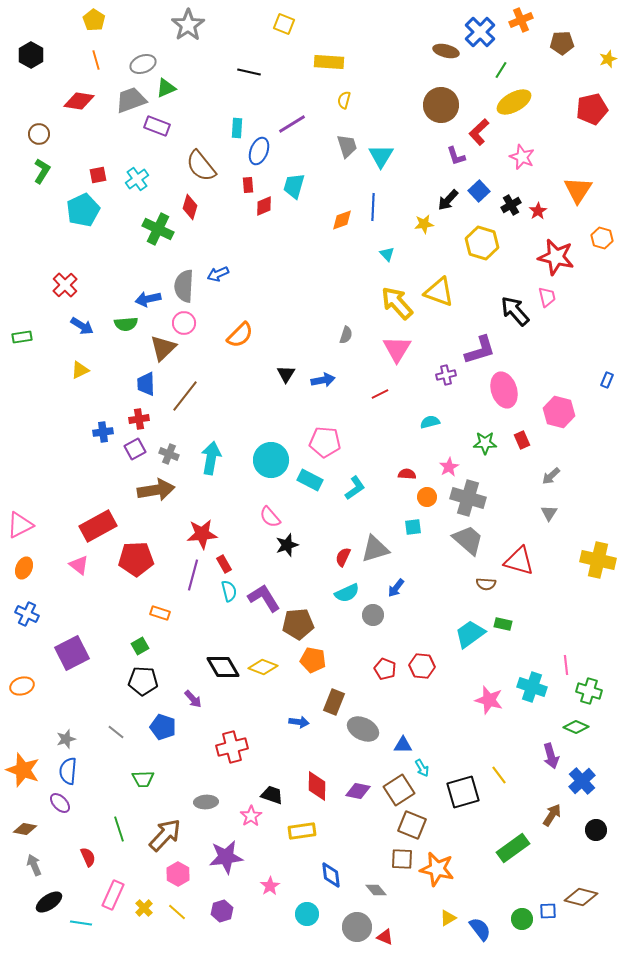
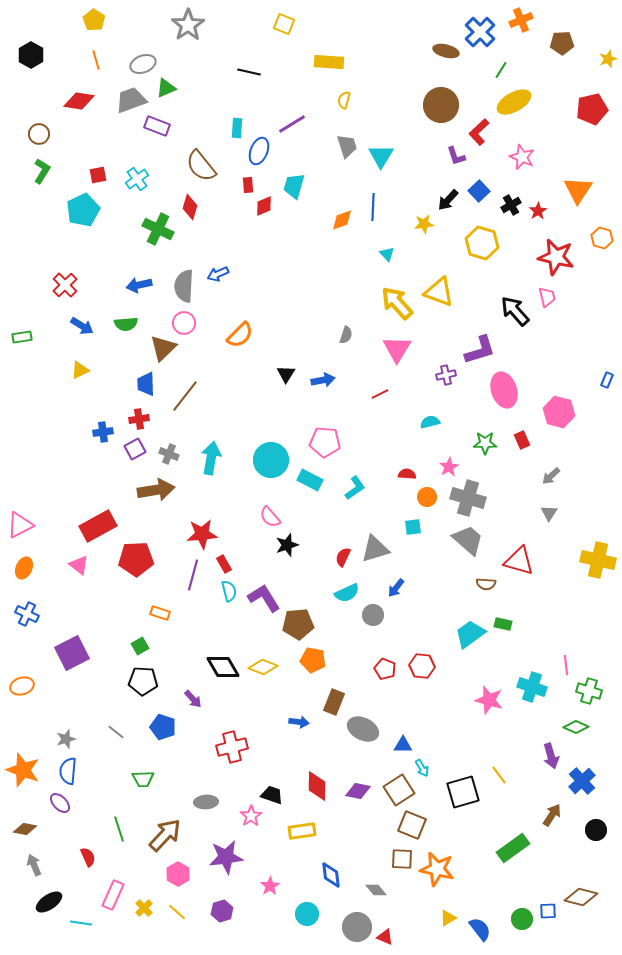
blue arrow at (148, 299): moved 9 px left, 14 px up
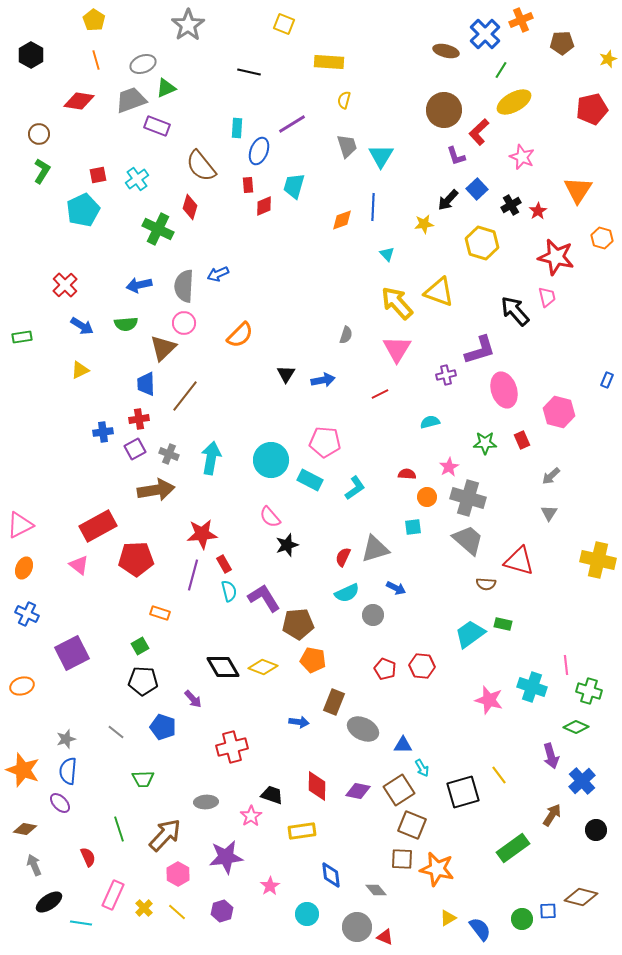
blue cross at (480, 32): moved 5 px right, 2 px down
brown circle at (441, 105): moved 3 px right, 5 px down
blue square at (479, 191): moved 2 px left, 2 px up
blue arrow at (396, 588): rotated 102 degrees counterclockwise
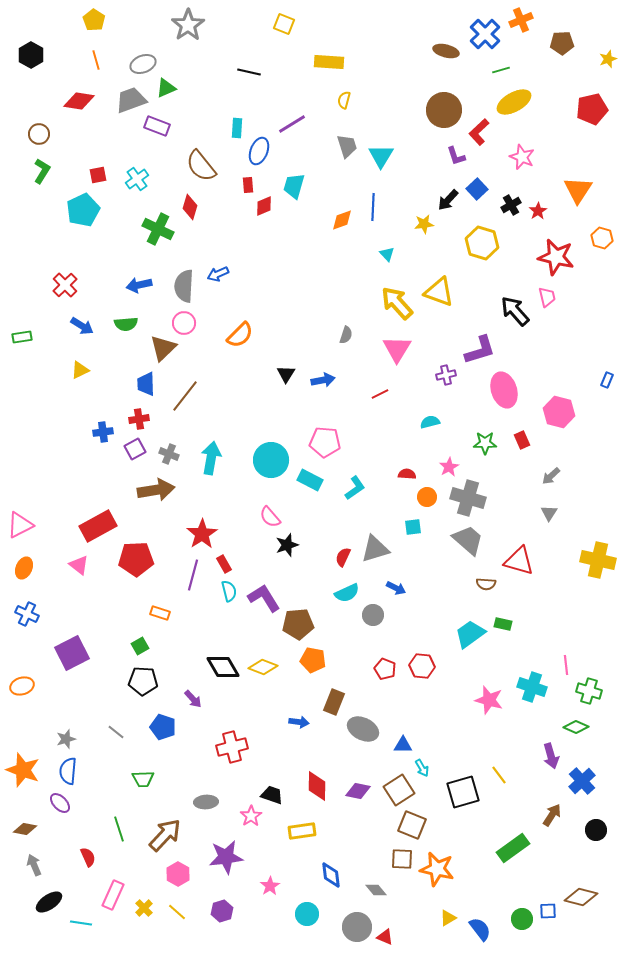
green line at (501, 70): rotated 42 degrees clockwise
red star at (202, 534): rotated 28 degrees counterclockwise
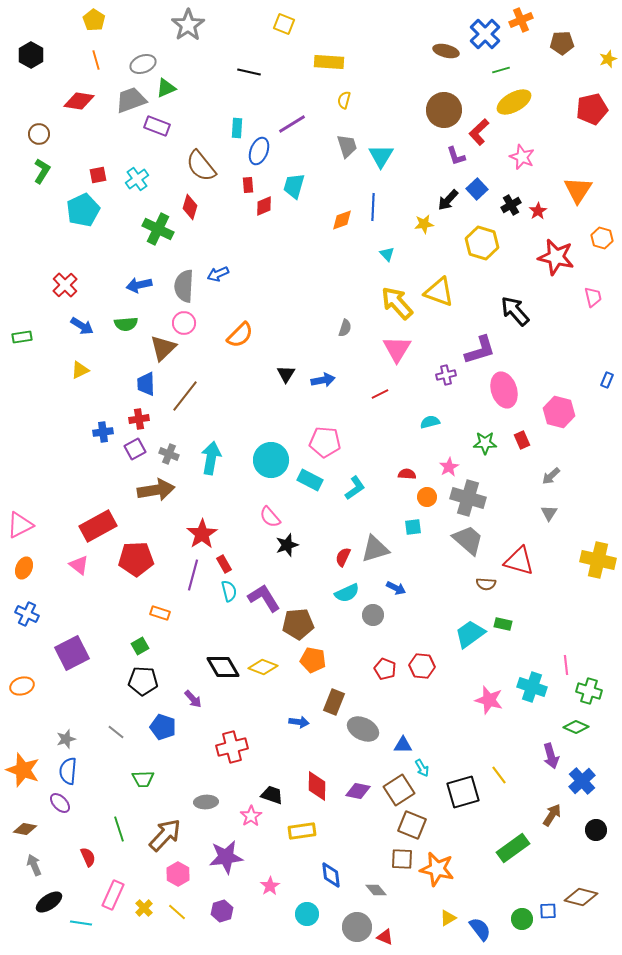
pink trapezoid at (547, 297): moved 46 px right
gray semicircle at (346, 335): moved 1 px left, 7 px up
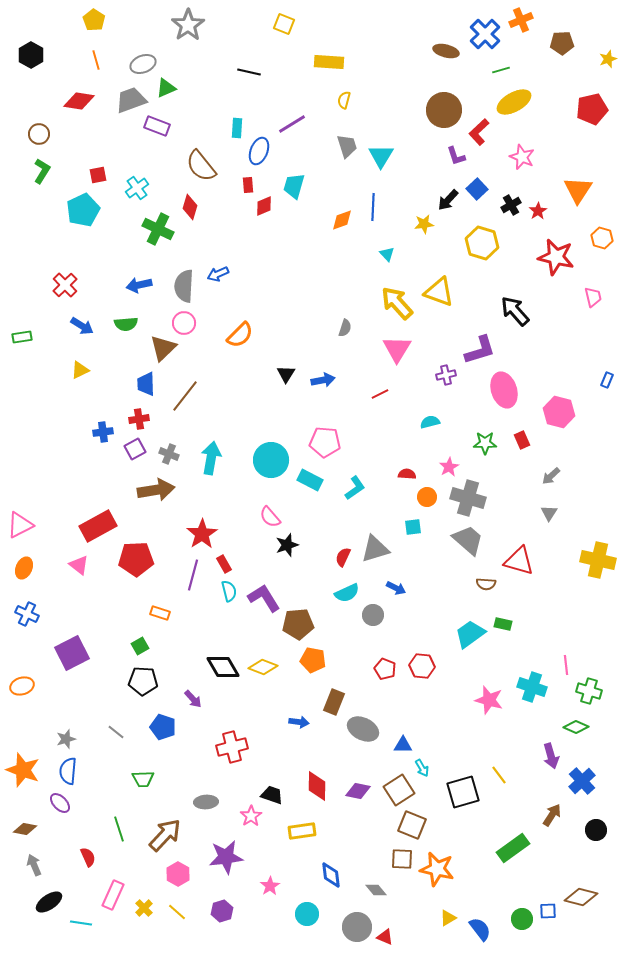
cyan cross at (137, 179): moved 9 px down
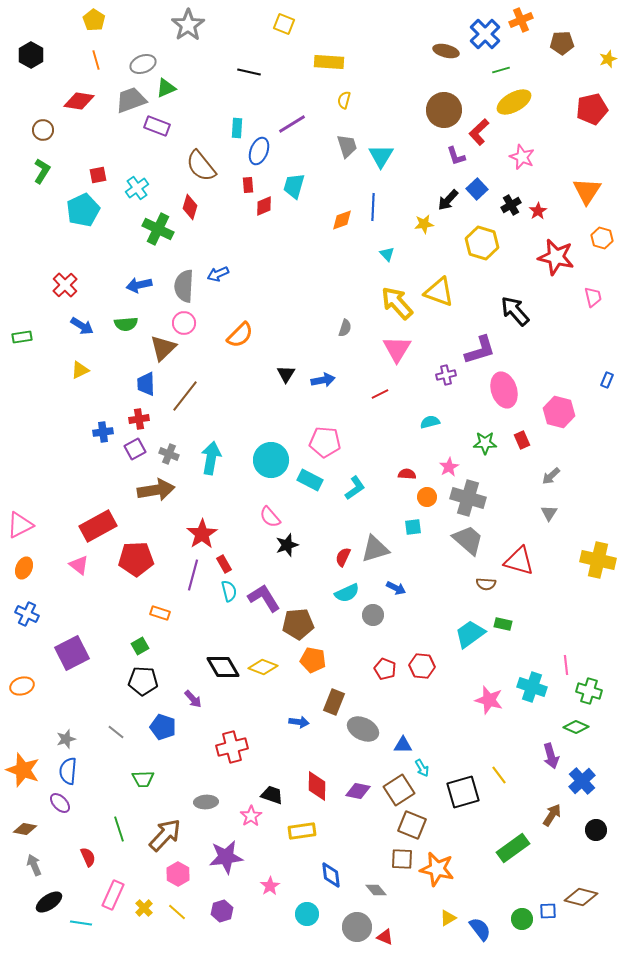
brown circle at (39, 134): moved 4 px right, 4 px up
orange triangle at (578, 190): moved 9 px right, 1 px down
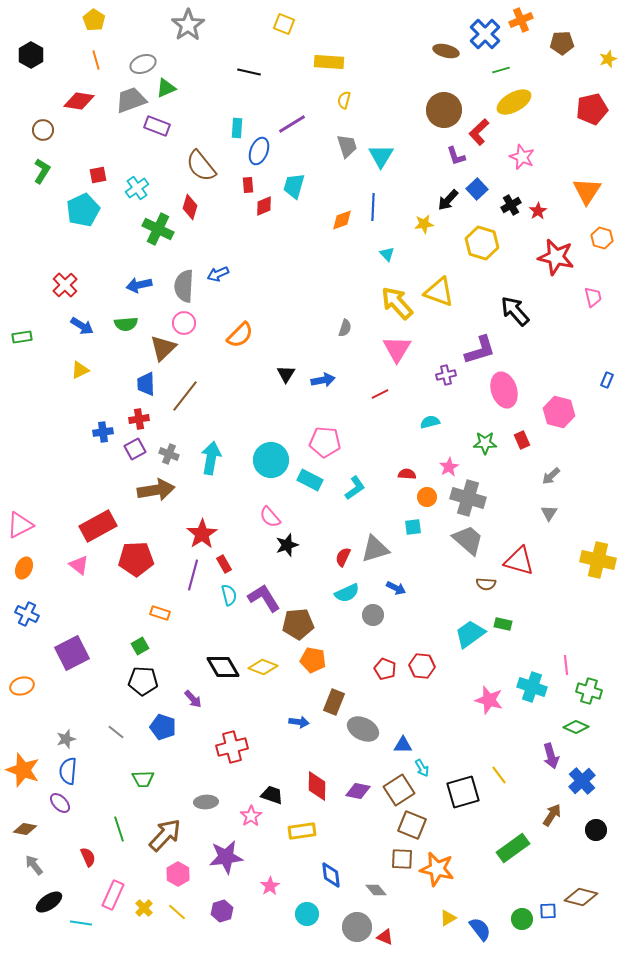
cyan semicircle at (229, 591): moved 4 px down
gray arrow at (34, 865): rotated 15 degrees counterclockwise
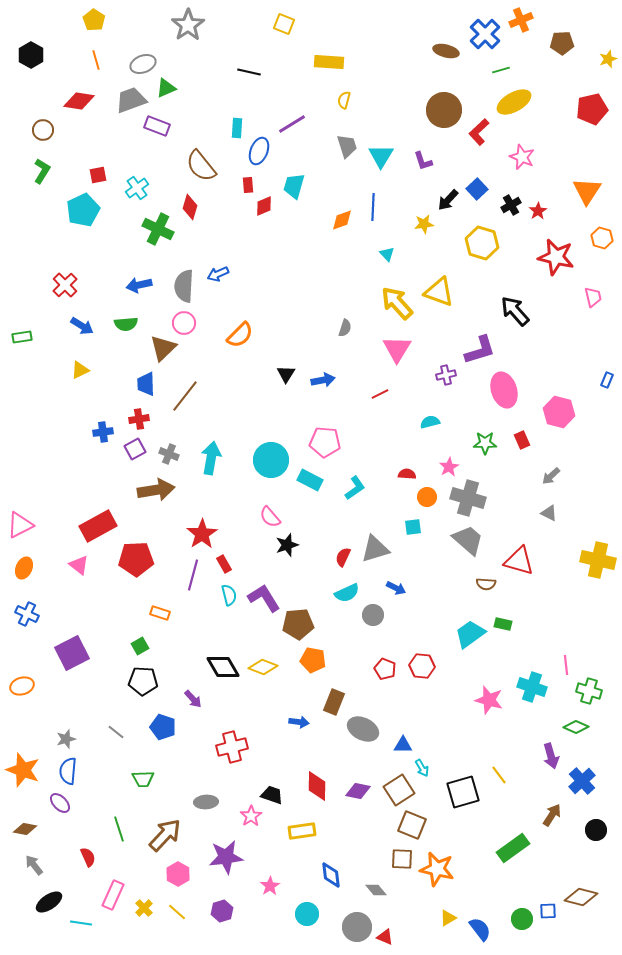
purple L-shape at (456, 156): moved 33 px left, 5 px down
gray triangle at (549, 513): rotated 36 degrees counterclockwise
